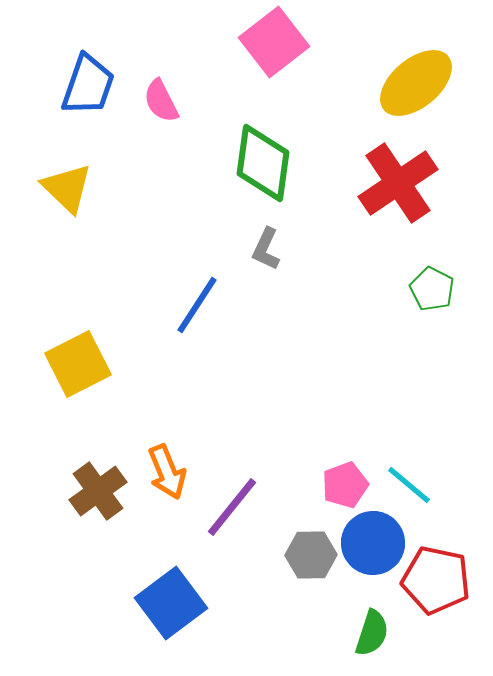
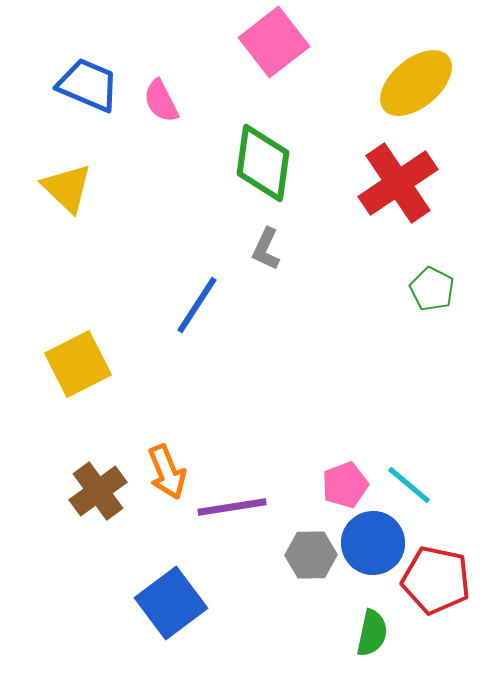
blue trapezoid: rotated 86 degrees counterclockwise
purple line: rotated 42 degrees clockwise
green semicircle: rotated 6 degrees counterclockwise
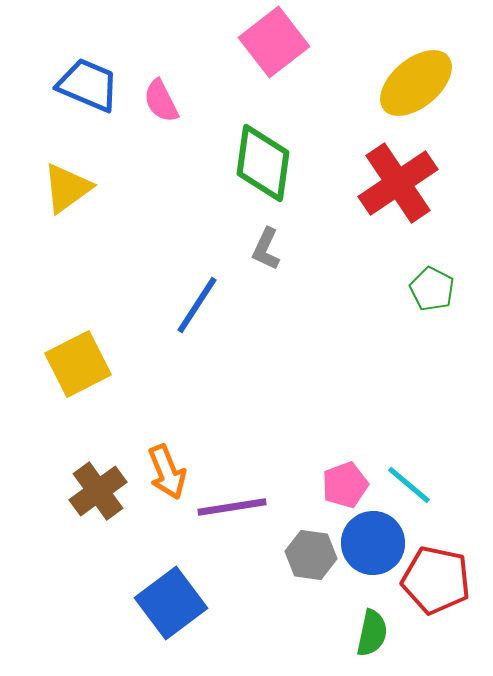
yellow triangle: rotated 40 degrees clockwise
gray hexagon: rotated 9 degrees clockwise
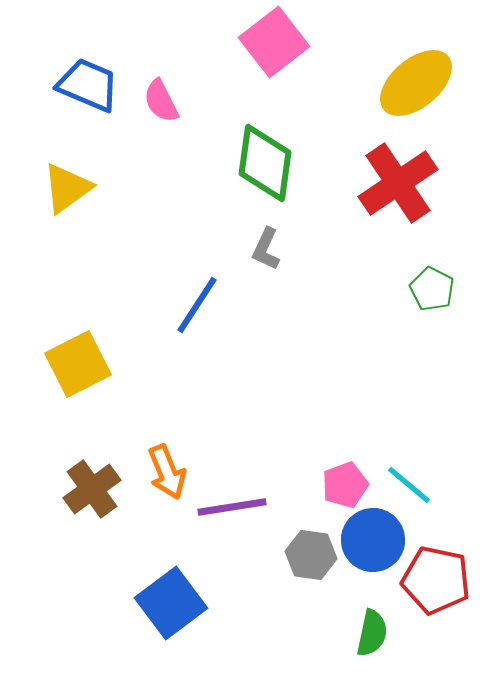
green diamond: moved 2 px right
brown cross: moved 6 px left, 2 px up
blue circle: moved 3 px up
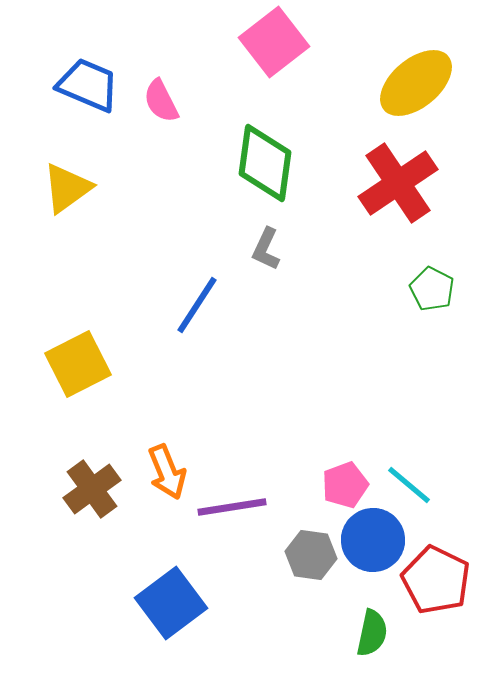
red pentagon: rotated 14 degrees clockwise
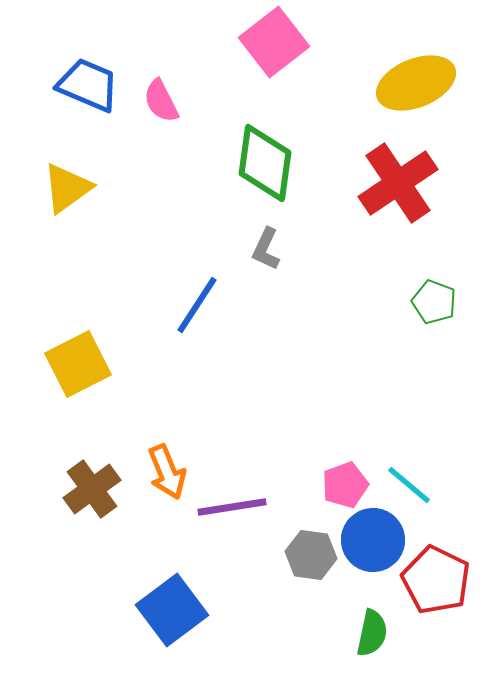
yellow ellipse: rotated 18 degrees clockwise
green pentagon: moved 2 px right, 13 px down; rotated 6 degrees counterclockwise
blue square: moved 1 px right, 7 px down
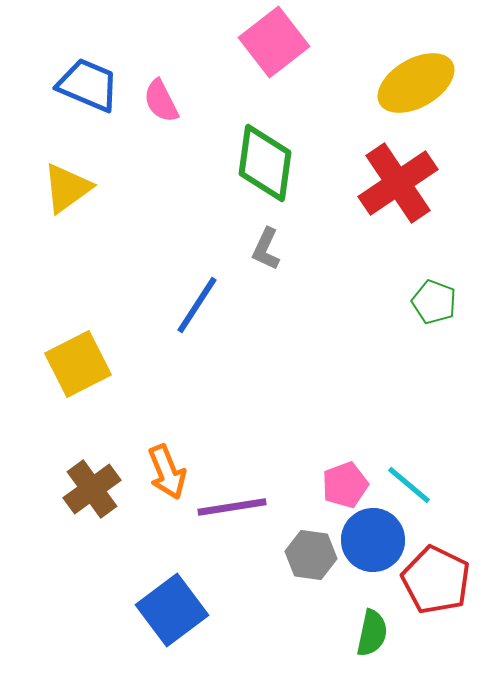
yellow ellipse: rotated 8 degrees counterclockwise
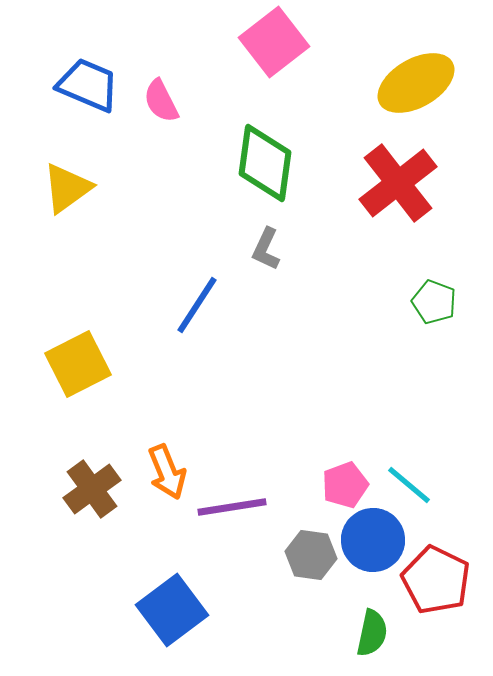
red cross: rotated 4 degrees counterclockwise
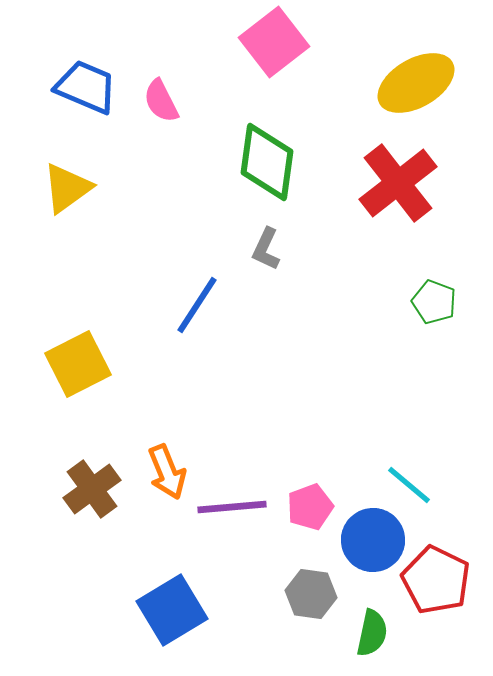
blue trapezoid: moved 2 px left, 2 px down
green diamond: moved 2 px right, 1 px up
pink pentagon: moved 35 px left, 22 px down
purple line: rotated 4 degrees clockwise
gray hexagon: moved 39 px down
blue square: rotated 6 degrees clockwise
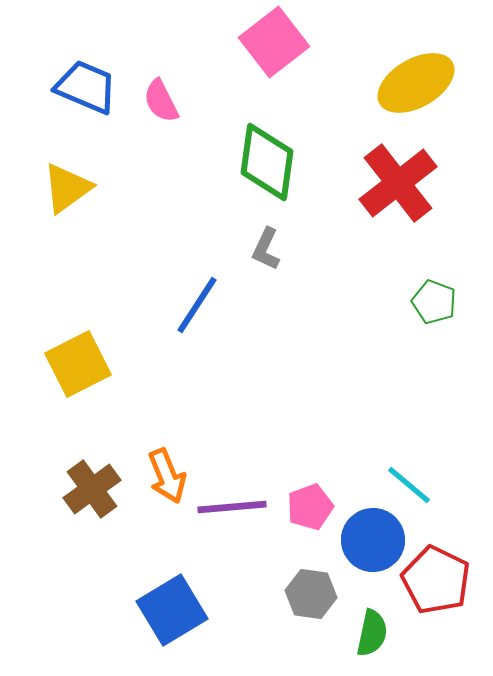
orange arrow: moved 4 px down
